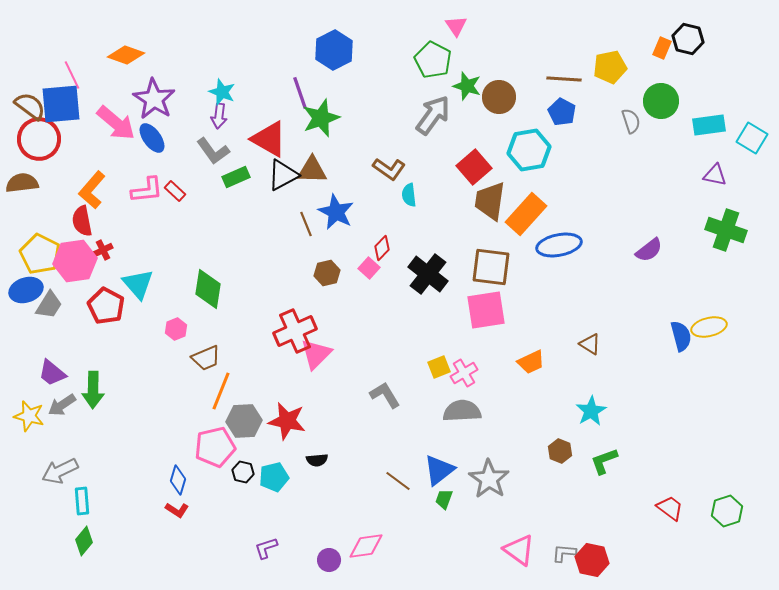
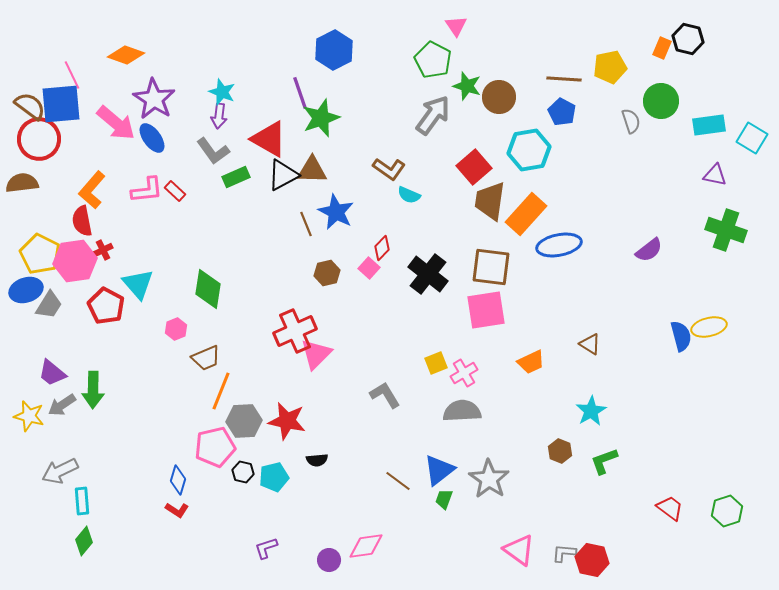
cyan semicircle at (409, 195): rotated 60 degrees counterclockwise
yellow square at (439, 367): moved 3 px left, 4 px up
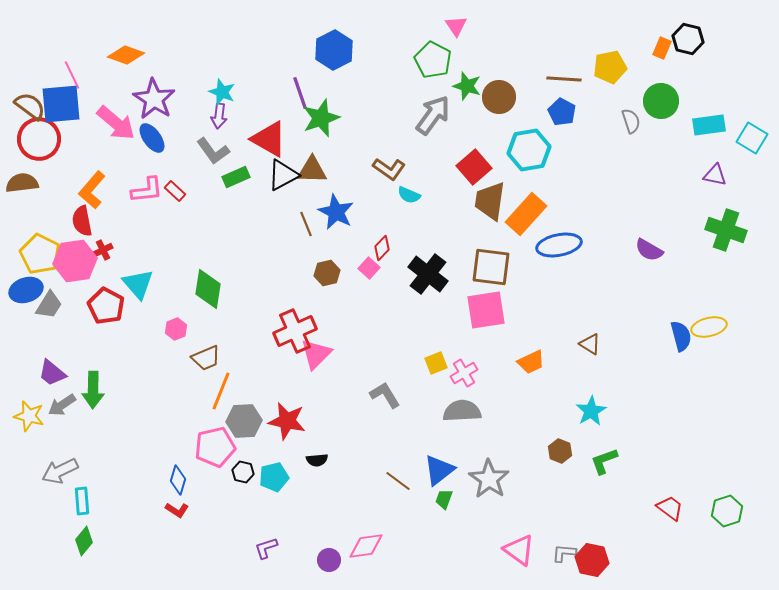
purple semicircle at (649, 250): rotated 68 degrees clockwise
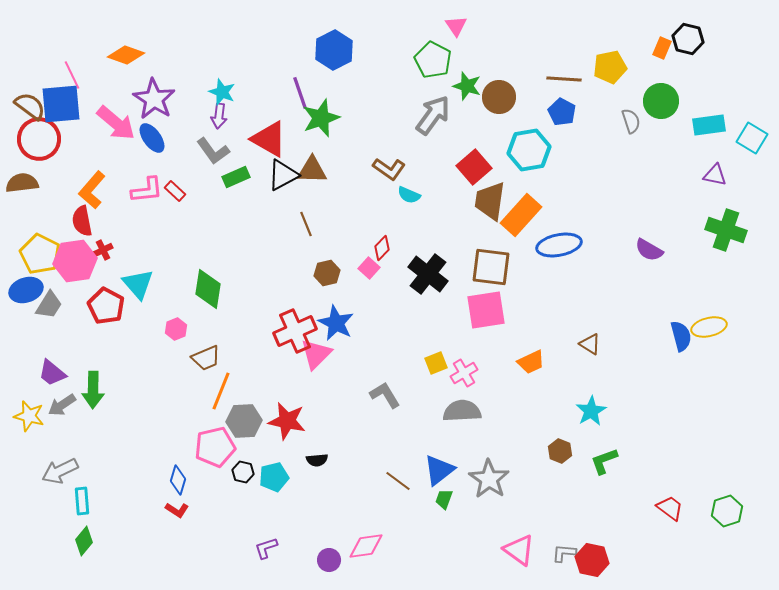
blue star at (336, 212): moved 111 px down
orange rectangle at (526, 214): moved 5 px left, 1 px down
